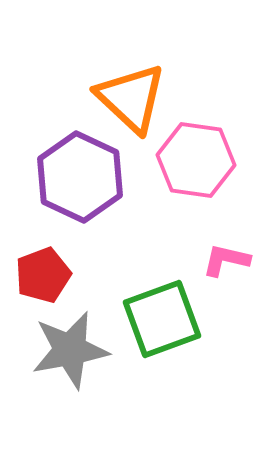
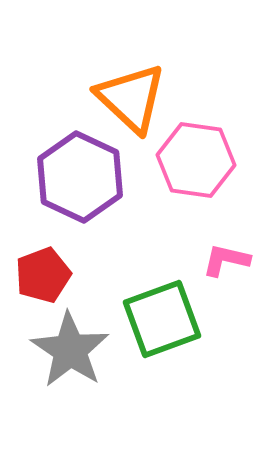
gray star: rotated 28 degrees counterclockwise
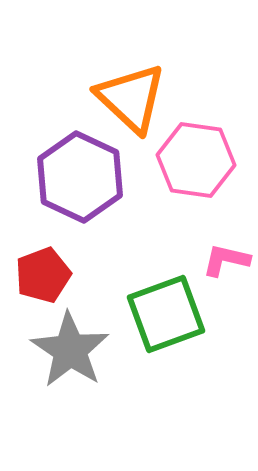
green square: moved 4 px right, 5 px up
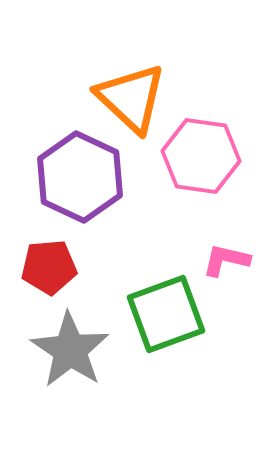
pink hexagon: moved 5 px right, 4 px up
red pentagon: moved 6 px right, 8 px up; rotated 16 degrees clockwise
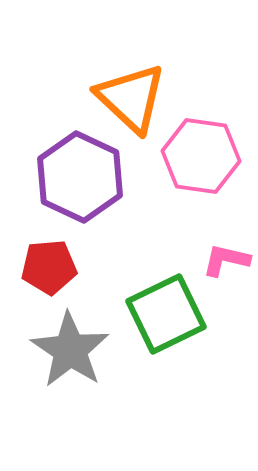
green square: rotated 6 degrees counterclockwise
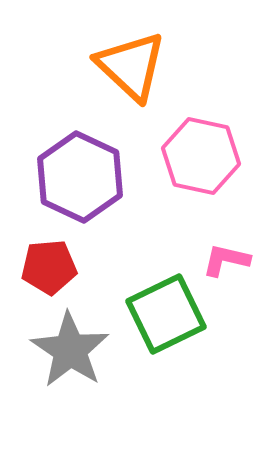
orange triangle: moved 32 px up
pink hexagon: rotated 4 degrees clockwise
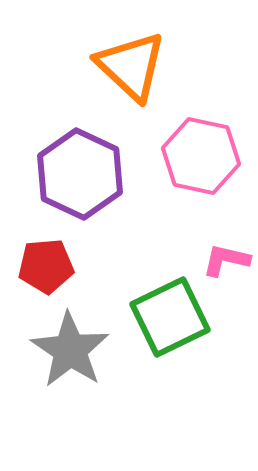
purple hexagon: moved 3 px up
red pentagon: moved 3 px left, 1 px up
green square: moved 4 px right, 3 px down
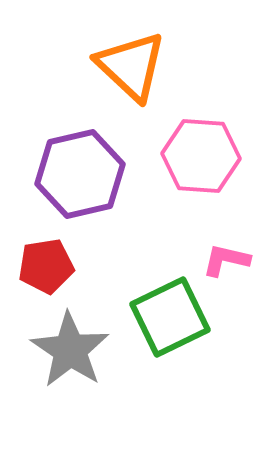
pink hexagon: rotated 8 degrees counterclockwise
purple hexagon: rotated 22 degrees clockwise
red pentagon: rotated 4 degrees counterclockwise
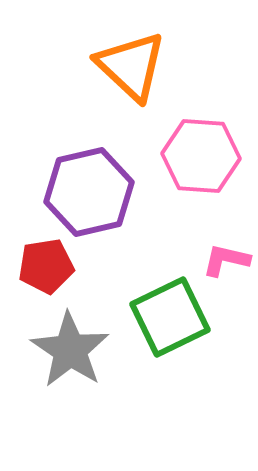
purple hexagon: moved 9 px right, 18 px down
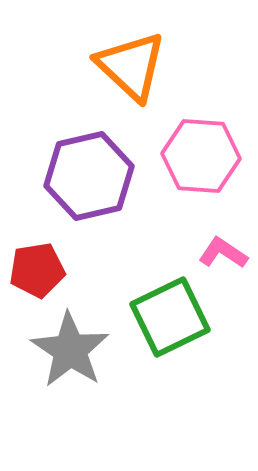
purple hexagon: moved 16 px up
pink L-shape: moved 3 px left, 7 px up; rotated 21 degrees clockwise
red pentagon: moved 9 px left, 4 px down
